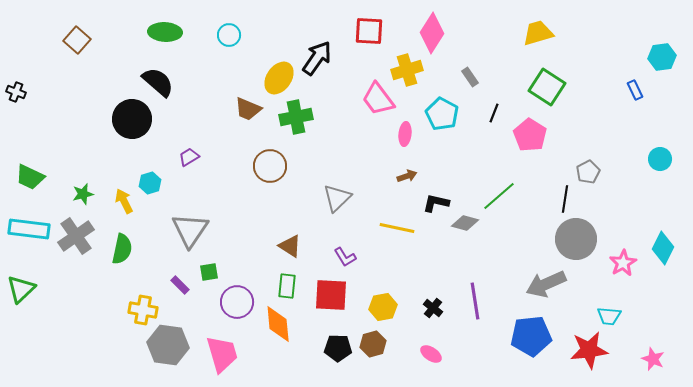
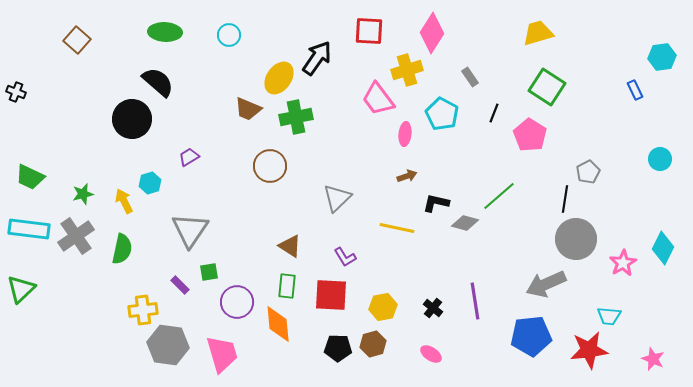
yellow cross at (143, 310): rotated 16 degrees counterclockwise
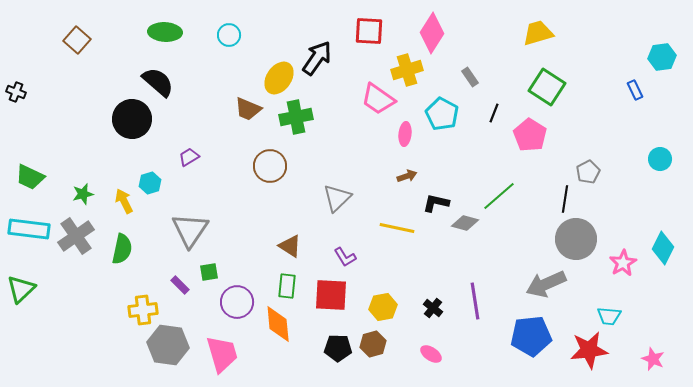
pink trapezoid at (378, 99): rotated 18 degrees counterclockwise
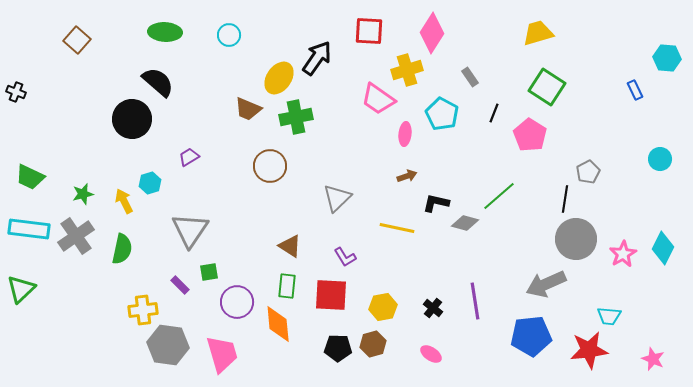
cyan hexagon at (662, 57): moved 5 px right, 1 px down; rotated 12 degrees clockwise
pink star at (623, 263): moved 9 px up
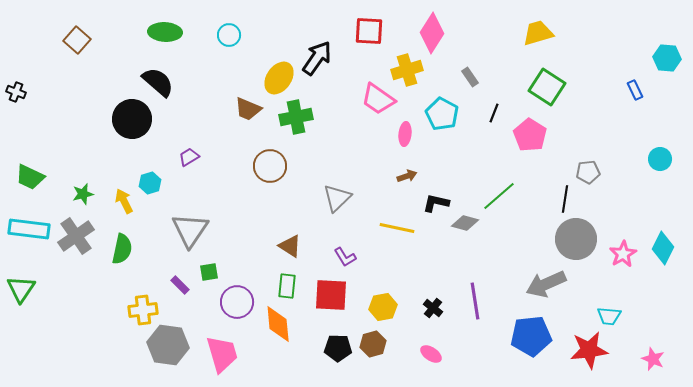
gray pentagon at (588, 172): rotated 20 degrees clockwise
green triangle at (21, 289): rotated 12 degrees counterclockwise
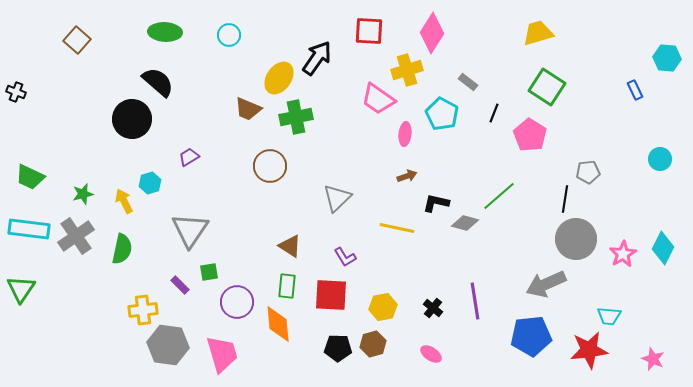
gray rectangle at (470, 77): moved 2 px left, 5 px down; rotated 18 degrees counterclockwise
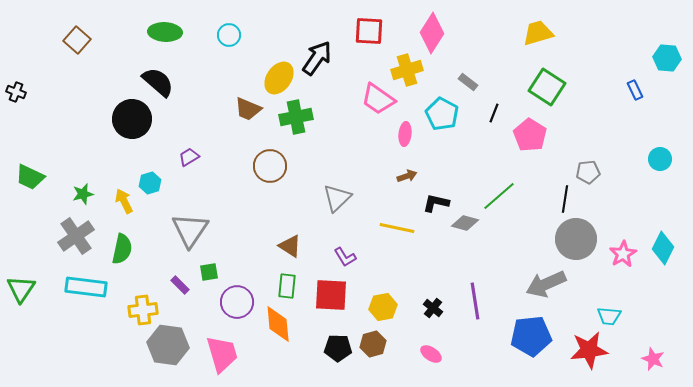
cyan rectangle at (29, 229): moved 57 px right, 58 px down
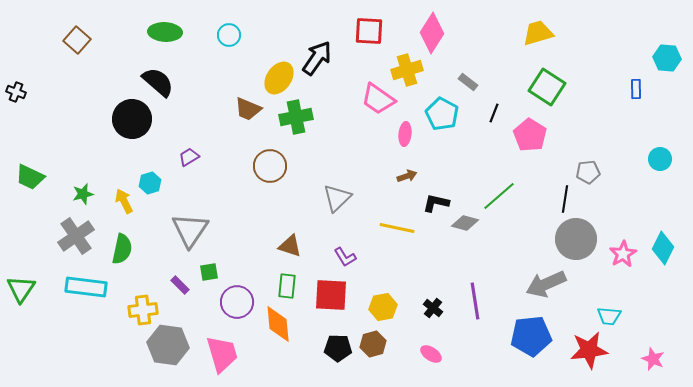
blue rectangle at (635, 90): moved 1 px right, 1 px up; rotated 24 degrees clockwise
brown triangle at (290, 246): rotated 15 degrees counterclockwise
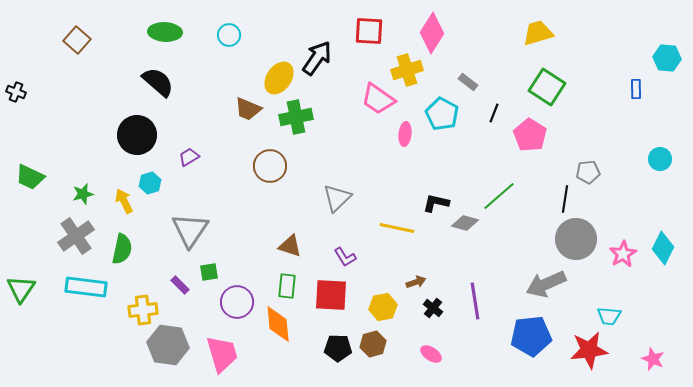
black circle at (132, 119): moved 5 px right, 16 px down
brown arrow at (407, 176): moved 9 px right, 106 px down
